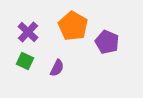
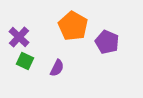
purple cross: moved 9 px left, 5 px down
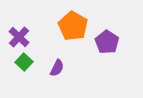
purple pentagon: rotated 10 degrees clockwise
green square: moved 1 px left, 1 px down; rotated 18 degrees clockwise
